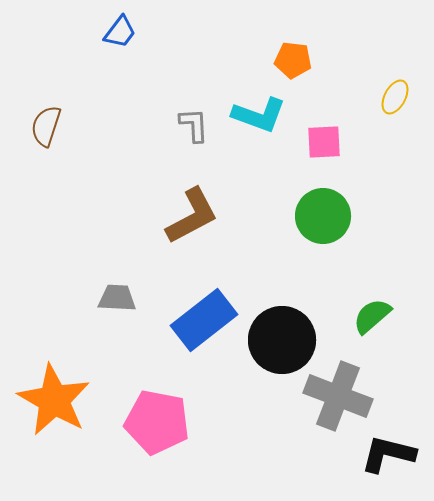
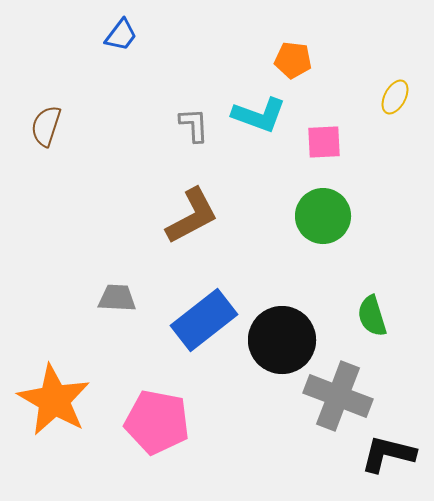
blue trapezoid: moved 1 px right, 3 px down
green semicircle: rotated 66 degrees counterclockwise
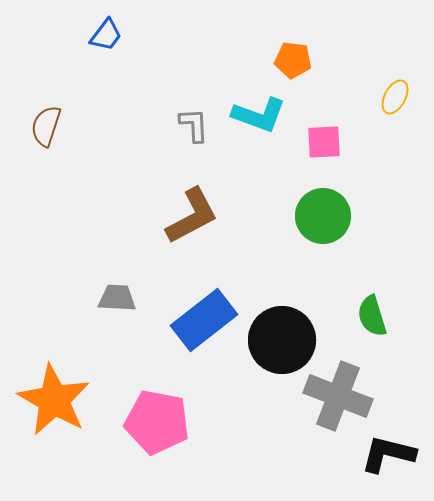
blue trapezoid: moved 15 px left
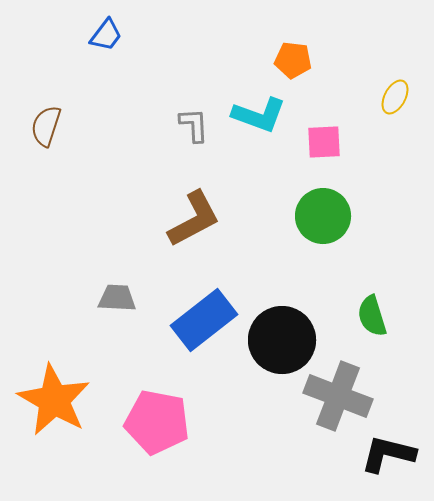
brown L-shape: moved 2 px right, 3 px down
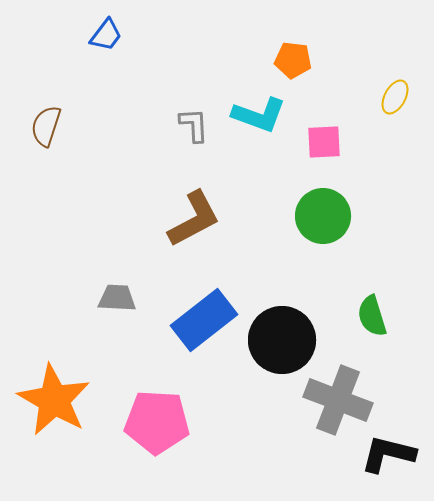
gray cross: moved 4 px down
pink pentagon: rotated 8 degrees counterclockwise
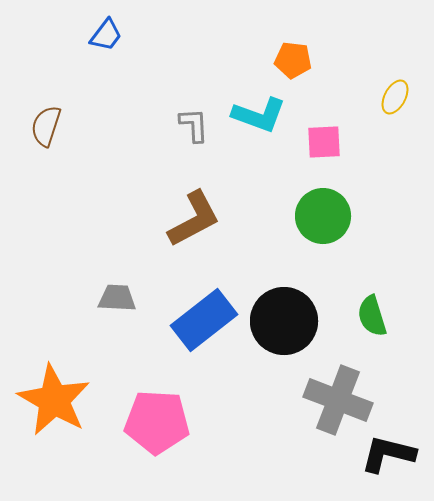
black circle: moved 2 px right, 19 px up
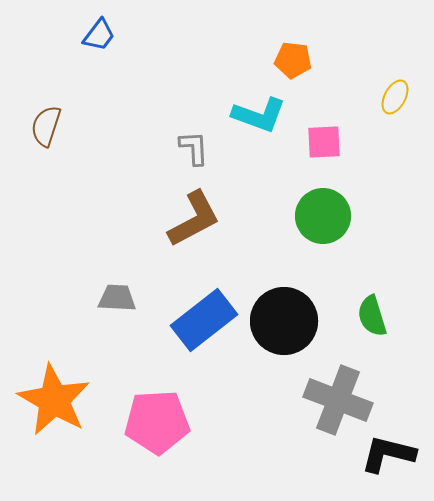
blue trapezoid: moved 7 px left
gray L-shape: moved 23 px down
pink pentagon: rotated 6 degrees counterclockwise
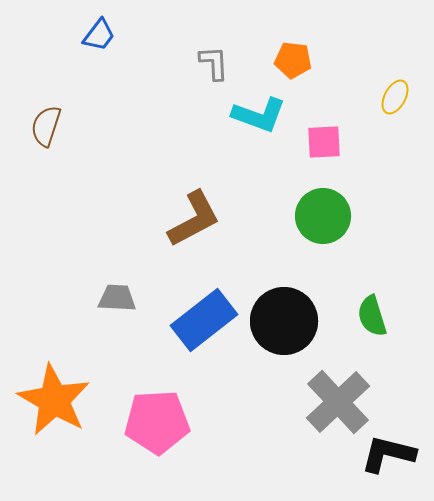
gray L-shape: moved 20 px right, 85 px up
gray cross: moved 2 px down; rotated 26 degrees clockwise
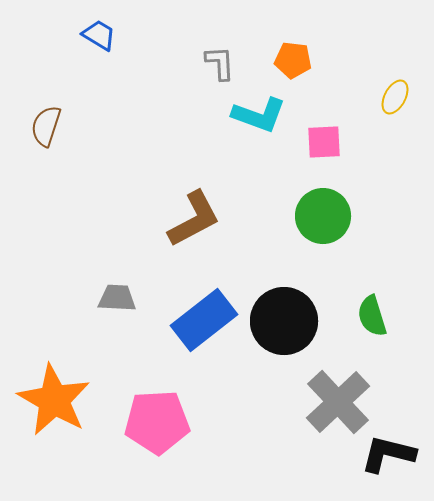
blue trapezoid: rotated 96 degrees counterclockwise
gray L-shape: moved 6 px right
